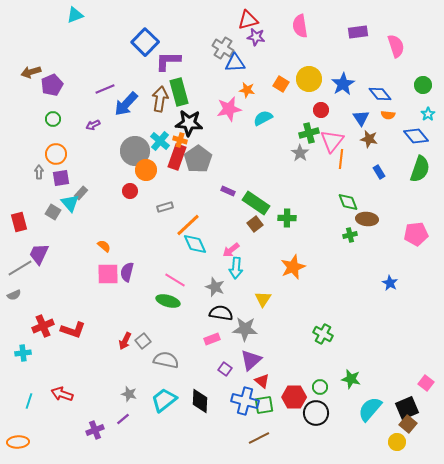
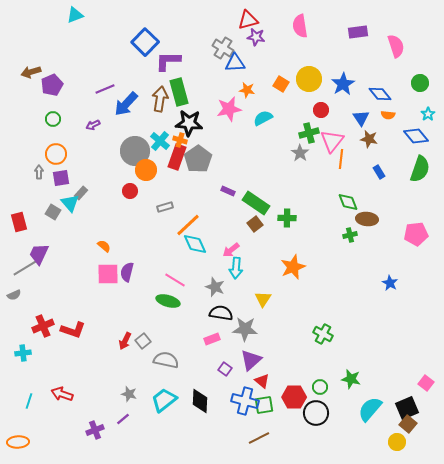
green circle at (423, 85): moved 3 px left, 2 px up
gray line at (20, 268): moved 5 px right
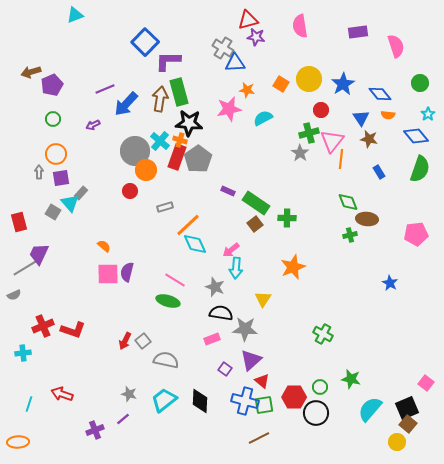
cyan line at (29, 401): moved 3 px down
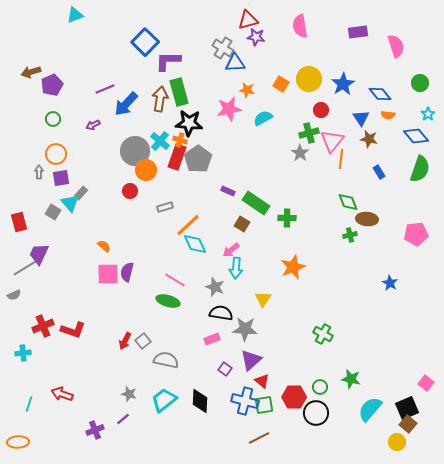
brown square at (255, 224): moved 13 px left; rotated 21 degrees counterclockwise
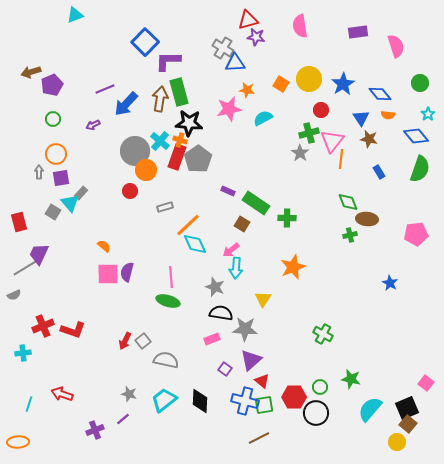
pink line at (175, 280): moved 4 px left, 3 px up; rotated 55 degrees clockwise
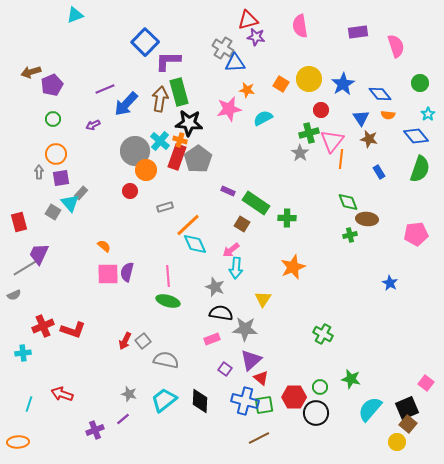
pink line at (171, 277): moved 3 px left, 1 px up
red triangle at (262, 381): moved 1 px left, 3 px up
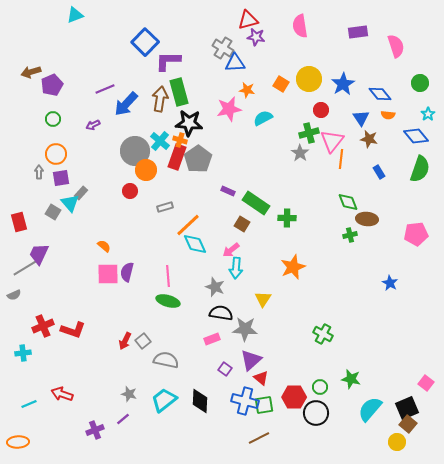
cyan line at (29, 404): rotated 49 degrees clockwise
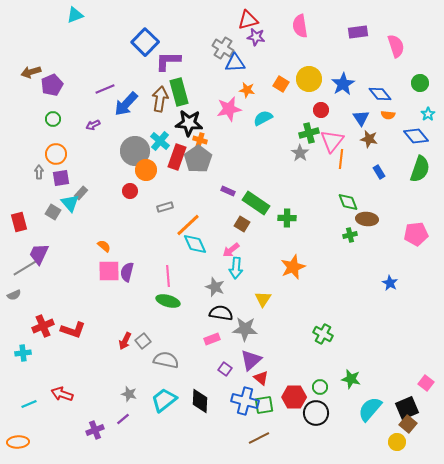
orange cross at (180, 140): moved 20 px right
pink square at (108, 274): moved 1 px right, 3 px up
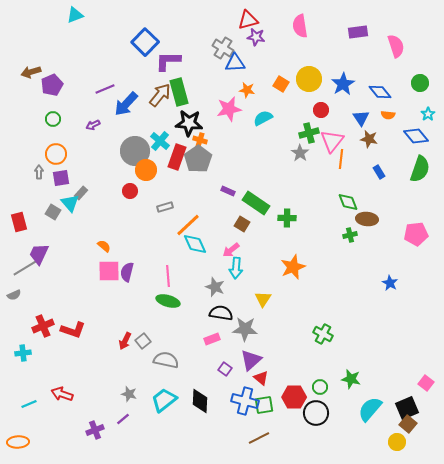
blue diamond at (380, 94): moved 2 px up
brown arrow at (160, 99): moved 4 px up; rotated 30 degrees clockwise
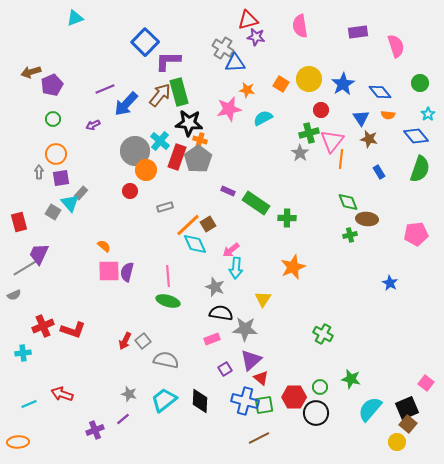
cyan triangle at (75, 15): moved 3 px down
brown square at (242, 224): moved 34 px left; rotated 28 degrees clockwise
purple square at (225, 369): rotated 24 degrees clockwise
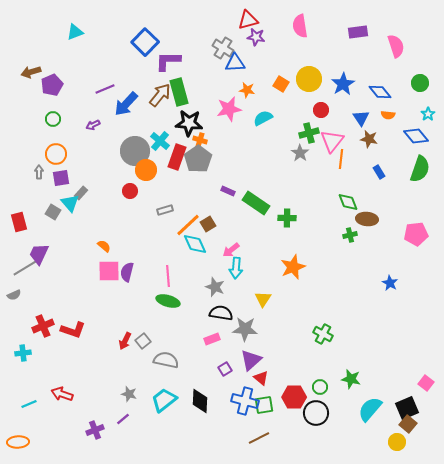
cyan triangle at (75, 18): moved 14 px down
gray rectangle at (165, 207): moved 3 px down
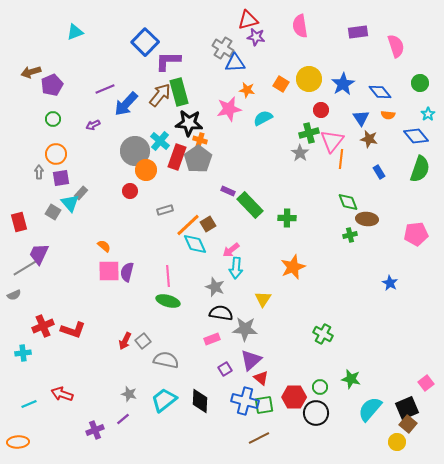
green rectangle at (256, 203): moved 6 px left, 2 px down; rotated 12 degrees clockwise
pink square at (426, 383): rotated 14 degrees clockwise
